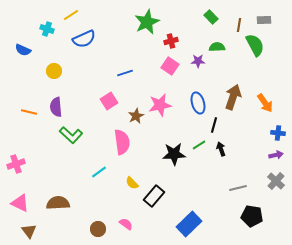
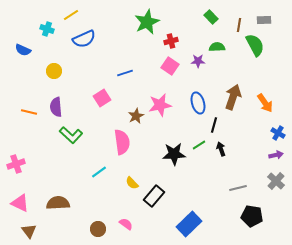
pink square at (109, 101): moved 7 px left, 3 px up
blue cross at (278, 133): rotated 24 degrees clockwise
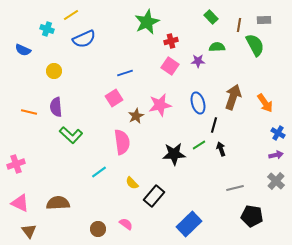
pink square at (102, 98): moved 12 px right
gray line at (238, 188): moved 3 px left
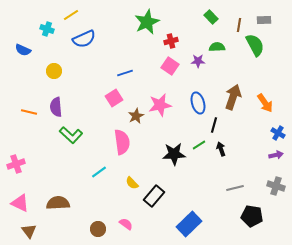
gray cross at (276, 181): moved 5 px down; rotated 24 degrees counterclockwise
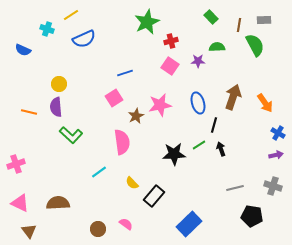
yellow circle at (54, 71): moved 5 px right, 13 px down
gray cross at (276, 186): moved 3 px left
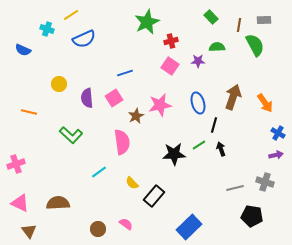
purple semicircle at (56, 107): moved 31 px right, 9 px up
gray cross at (273, 186): moved 8 px left, 4 px up
blue rectangle at (189, 224): moved 3 px down
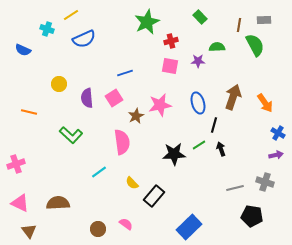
green rectangle at (211, 17): moved 11 px left
pink square at (170, 66): rotated 24 degrees counterclockwise
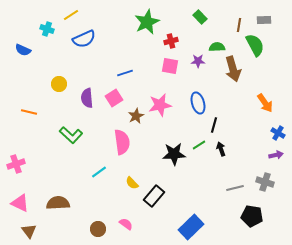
brown arrow at (233, 97): moved 28 px up; rotated 145 degrees clockwise
blue rectangle at (189, 227): moved 2 px right
